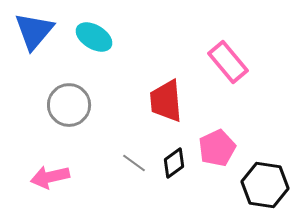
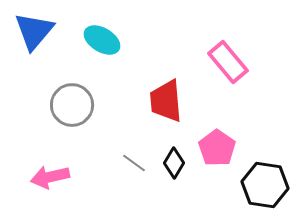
cyan ellipse: moved 8 px right, 3 px down
gray circle: moved 3 px right
pink pentagon: rotated 12 degrees counterclockwise
black diamond: rotated 24 degrees counterclockwise
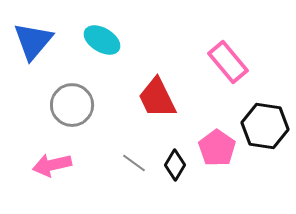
blue triangle: moved 1 px left, 10 px down
red trapezoid: moved 9 px left, 3 px up; rotated 21 degrees counterclockwise
black diamond: moved 1 px right, 2 px down
pink arrow: moved 2 px right, 12 px up
black hexagon: moved 59 px up
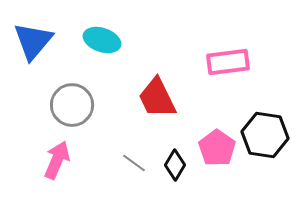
cyan ellipse: rotated 12 degrees counterclockwise
pink rectangle: rotated 57 degrees counterclockwise
black hexagon: moved 9 px down
pink arrow: moved 5 px right, 5 px up; rotated 126 degrees clockwise
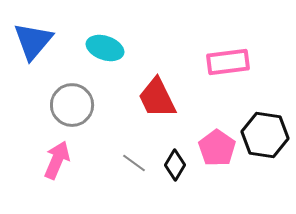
cyan ellipse: moved 3 px right, 8 px down
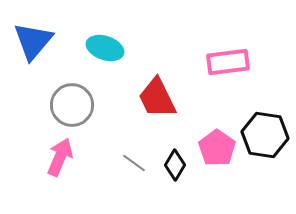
pink arrow: moved 3 px right, 3 px up
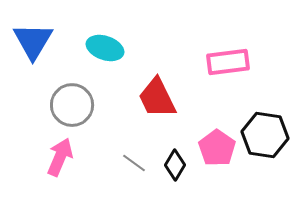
blue triangle: rotated 9 degrees counterclockwise
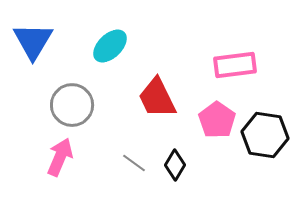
cyan ellipse: moved 5 px right, 2 px up; rotated 63 degrees counterclockwise
pink rectangle: moved 7 px right, 3 px down
pink pentagon: moved 28 px up
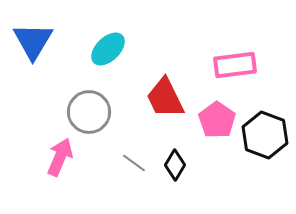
cyan ellipse: moved 2 px left, 3 px down
red trapezoid: moved 8 px right
gray circle: moved 17 px right, 7 px down
black hexagon: rotated 12 degrees clockwise
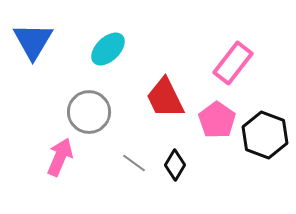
pink rectangle: moved 2 px left, 2 px up; rotated 45 degrees counterclockwise
